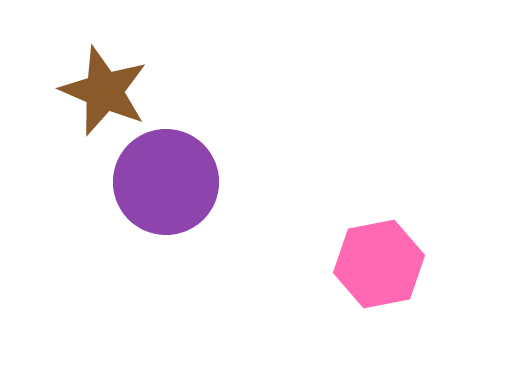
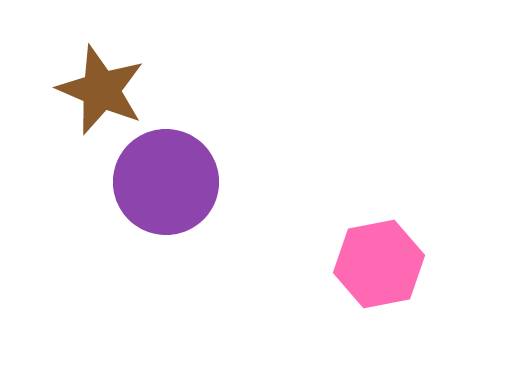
brown star: moved 3 px left, 1 px up
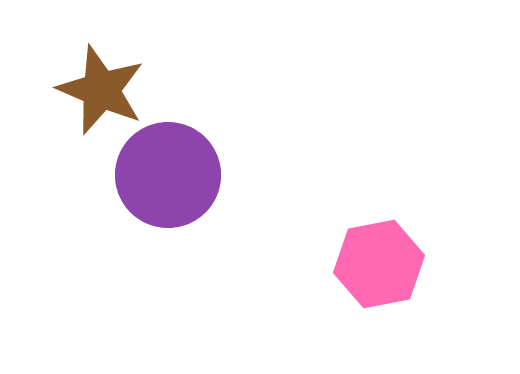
purple circle: moved 2 px right, 7 px up
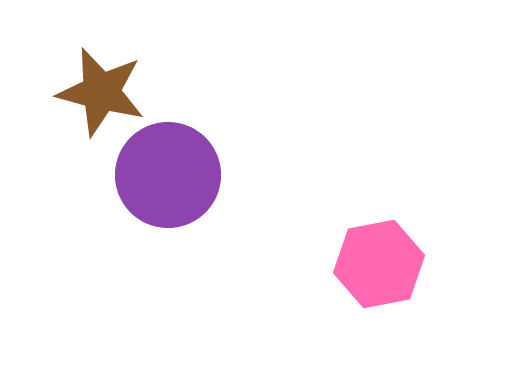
brown star: moved 2 px down; rotated 8 degrees counterclockwise
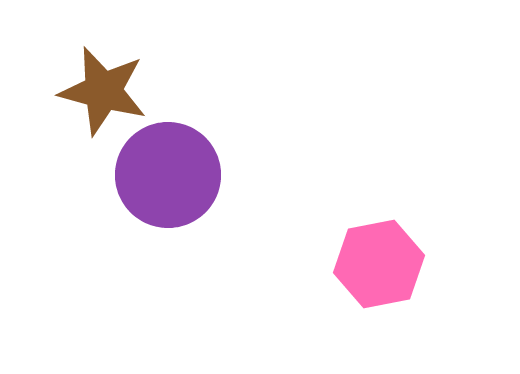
brown star: moved 2 px right, 1 px up
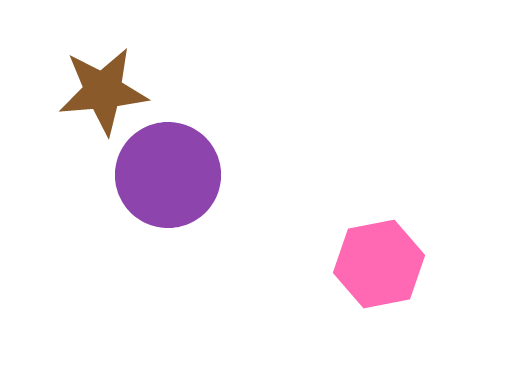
brown star: rotated 20 degrees counterclockwise
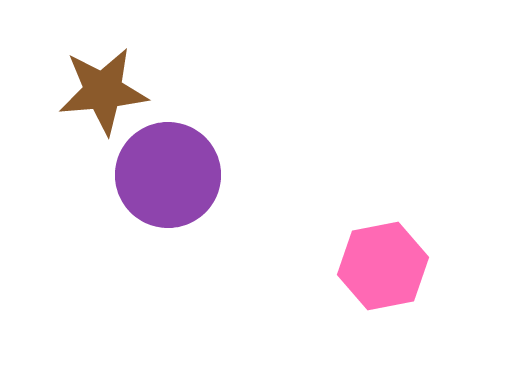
pink hexagon: moved 4 px right, 2 px down
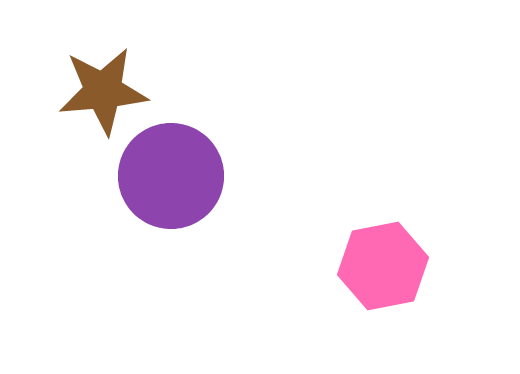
purple circle: moved 3 px right, 1 px down
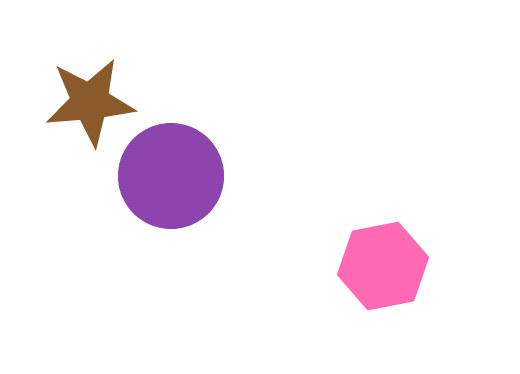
brown star: moved 13 px left, 11 px down
